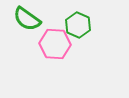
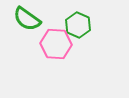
pink hexagon: moved 1 px right
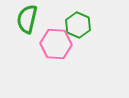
green semicircle: rotated 68 degrees clockwise
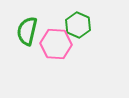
green semicircle: moved 12 px down
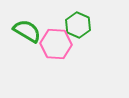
green semicircle: rotated 108 degrees clockwise
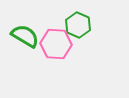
green semicircle: moved 2 px left, 5 px down
